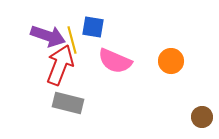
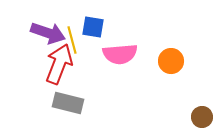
purple arrow: moved 3 px up
pink semicircle: moved 5 px right, 7 px up; rotated 28 degrees counterclockwise
red arrow: moved 1 px left, 1 px up
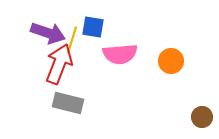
yellow line: rotated 32 degrees clockwise
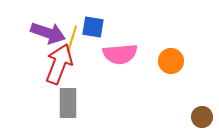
yellow line: moved 1 px up
gray rectangle: rotated 76 degrees clockwise
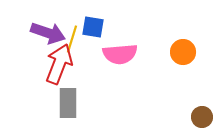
orange circle: moved 12 px right, 9 px up
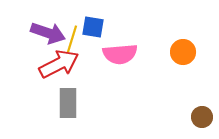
red arrow: rotated 42 degrees clockwise
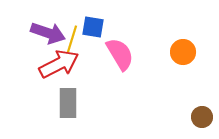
pink semicircle: rotated 116 degrees counterclockwise
